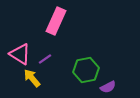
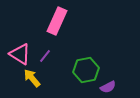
pink rectangle: moved 1 px right
purple line: moved 3 px up; rotated 16 degrees counterclockwise
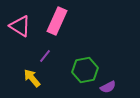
pink triangle: moved 28 px up
green hexagon: moved 1 px left
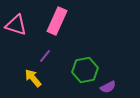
pink triangle: moved 4 px left, 1 px up; rotated 15 degrees counterclockwise
yellow arrow: moved 1 px right
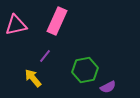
pink triangle: rotated 30 degrees counterclockwise
